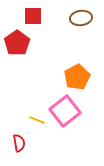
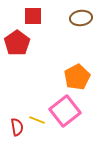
red semicircle: moved 2 px left, 16 px up
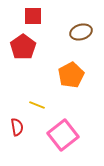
brown ellipse: moved 14 px down; rotated 10 degrees counterclockwise
red pentagon: moved 6 px right, 4 px down
orange pentagon: moved 6 px left, 2 px up
pink square: moved 2 px left, 24 px down
yellow line: moved 15 px up
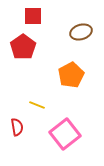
pink square: moved 2 px right, 1 px up
